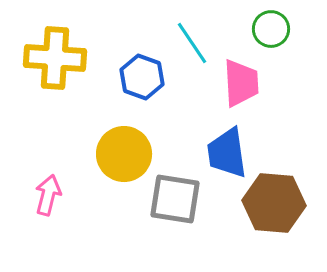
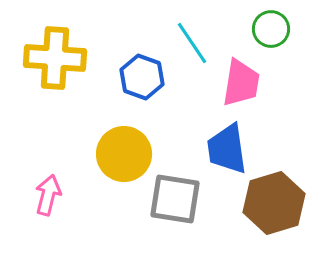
pink trapezoid: rotated 12 degrees clockwise
blue trapezoid: moved 4 px up
brown hexagon: rotated 22 degrees counterclockwise
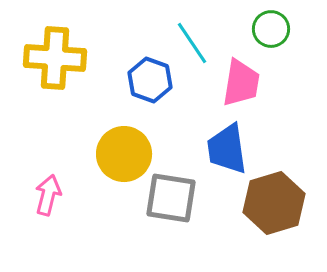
blue hexagon: moved 8 px right, 3 px down
gray square: moved 4 px left, 1 px up
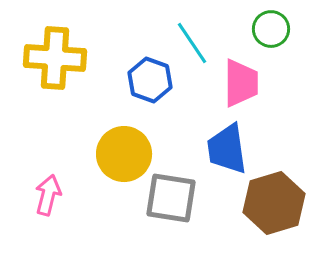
pink trapezoid: rotated 9 degrees counterclockwise
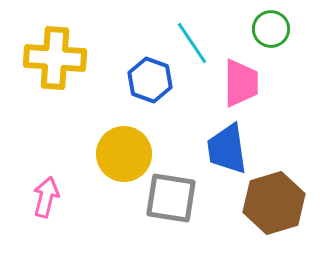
pink arrow: moved 2 px left, 2 px down
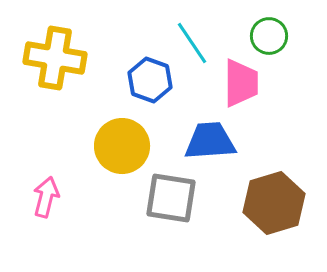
green circle: moved 2 px left, 7 px down
yellow cross: rotated 6 degrees clockwise
blue trapezoid: moved 17 px left, 8 px up; rotated 94 degrees clockwise
yellow circle: moved 2 px left, 8 px up
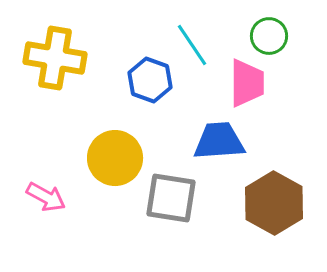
cyan line: moved 2 px down
pink trapezoid: moved 6 px right
blue trapezoid: moved 9 px right
yellow circle: moved 7 px left, 12 px down
pink arrow: rotated 105 degrees clockwise
brown hexagon: rotated 14 degrees counterclockwise
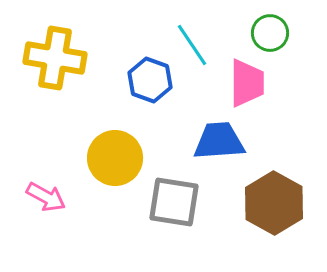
green circle: moved 1 px right, 3 px up
gray square: moved 3 px right, 4 px down
